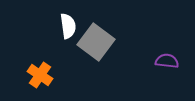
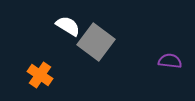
white semicircle: rotated 50 degrees counterclockwise
purple semicircle: moved 3 px right
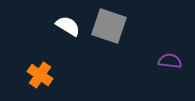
gray square: moved 13 px right, 16 px up; rotated 18 degrees counterclockwise
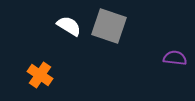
white semicircle: moved 1 px right
purple semicircle: moved 5 px right, 3 px up
